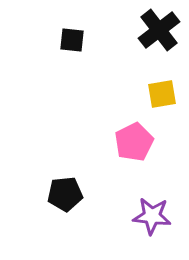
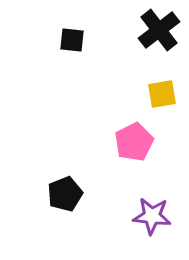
black pentagon: rotated 16 degrees counterclockwise
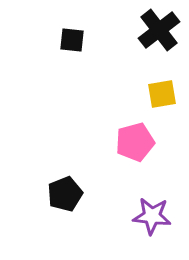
pink pentagon: moved 1 px right; rotated 12 degrees clockwise
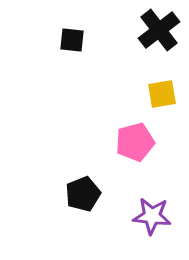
black pentagon: moved 18 px right
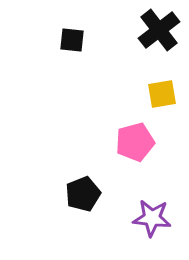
purple star: moved 2 px down
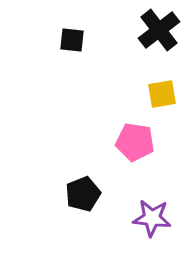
pink pentagon: rotated 24 degrees clockwise
